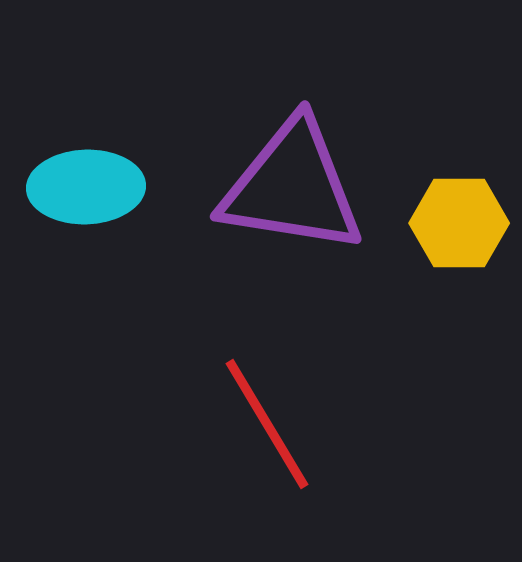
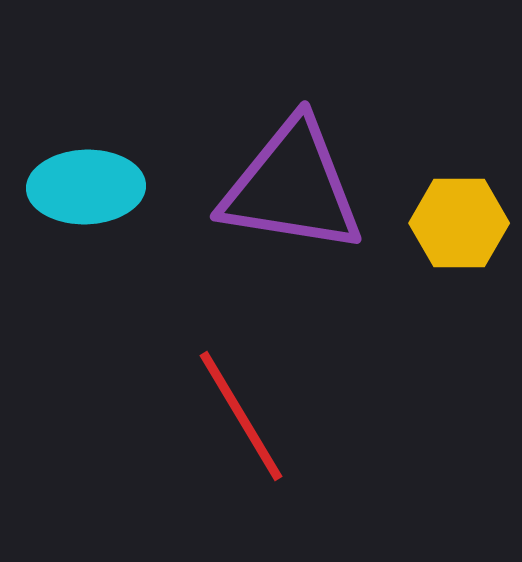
red line: moved 26 px left, 8 px up
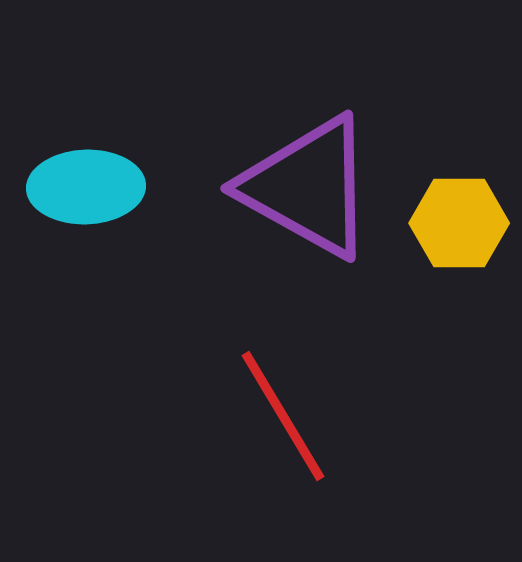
purple triangle: moved 16 px right; rotated 20 degrees clockwise
red line: moved 42 px right
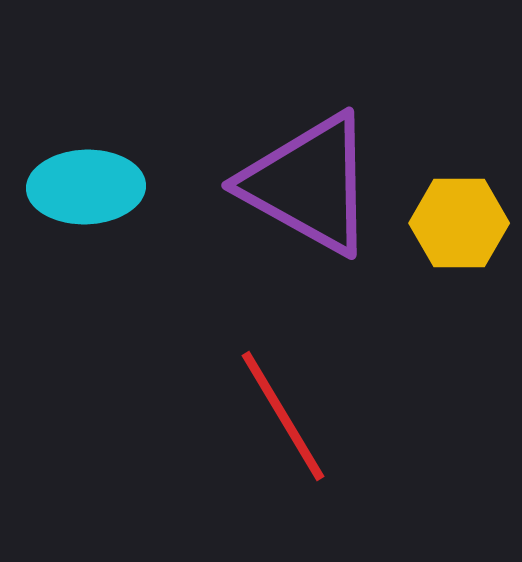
purple triangle: moved 1 px right, 3 px up
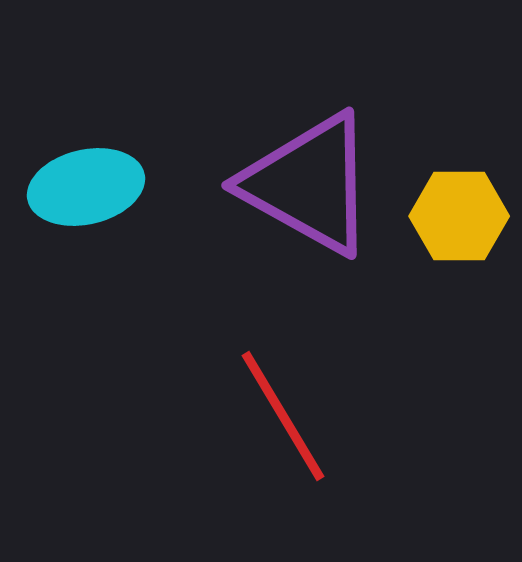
cyan ellipse: rotated 11 degrees counterclockwise
yellow hexagon: moved 7 px up
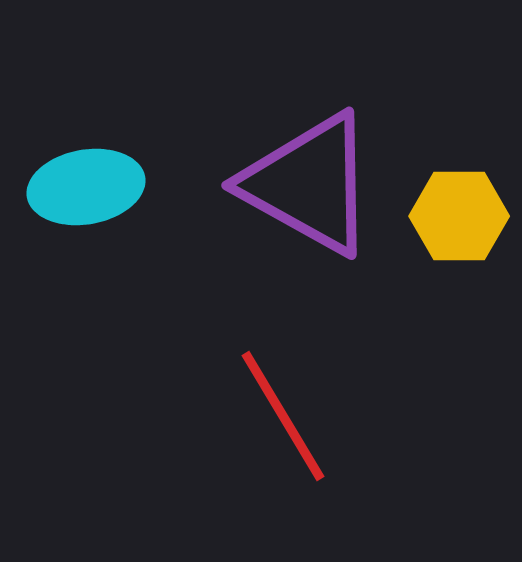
cyan ellipse: rotated 3 degrees clockwise
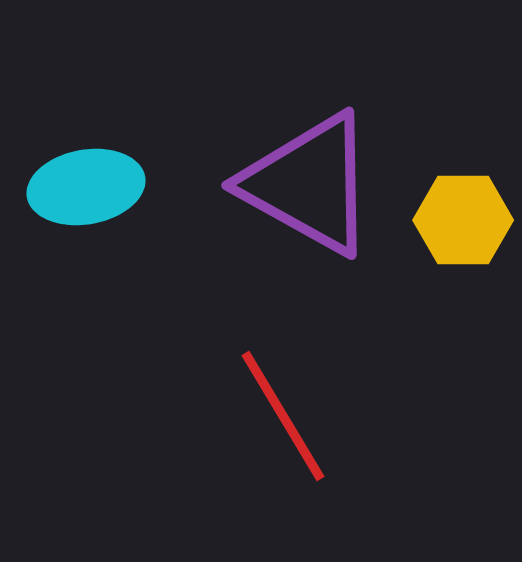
yellow hexagon: moved 4 px right, 4 px down
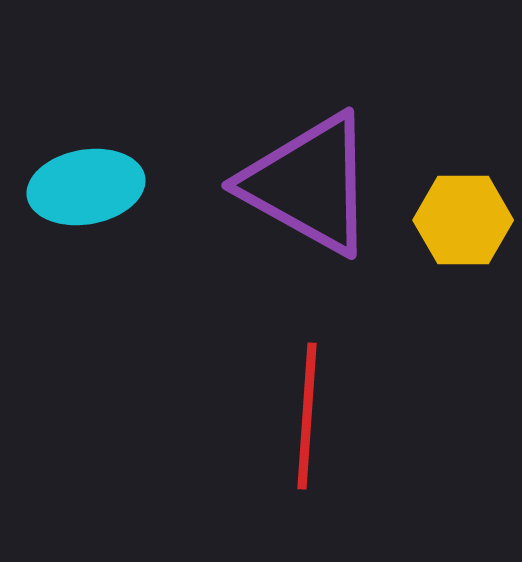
red line: moved 24 px right; rotated 35 degrees clockwise
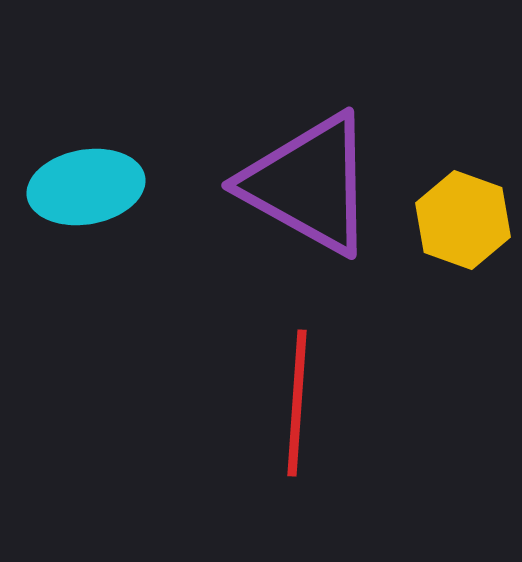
yellow hexagon: rotated 20 degrees clockwise
red line: moved 10 px left, 13 px up
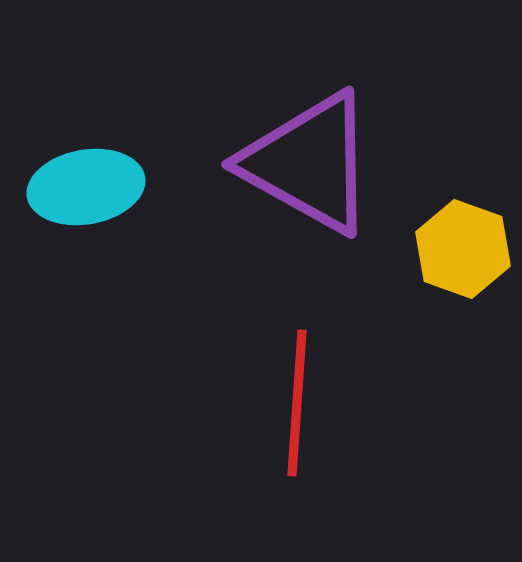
purple triangle: moved 21 px up
yellow hexagon: moved 29 px down
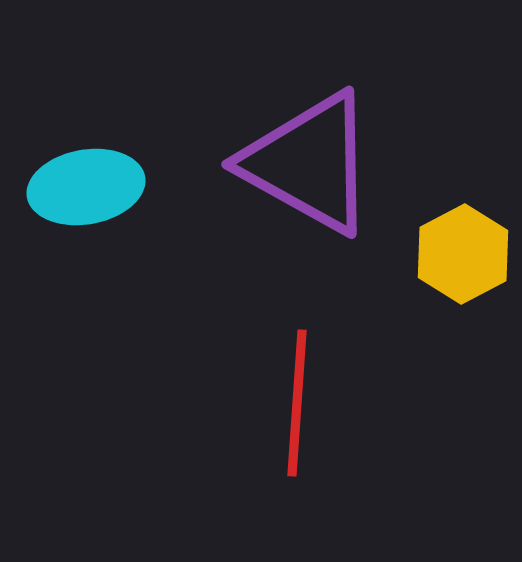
yellow hexagon: moved 5 px down; rotated 12 degrees clockwise
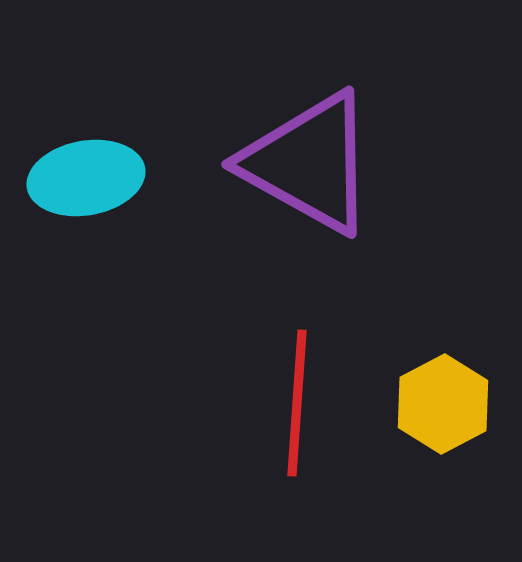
cyan ellipse: moved 9 px up
yellow hexagon: moved 20 px left, 150 px down
